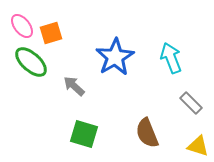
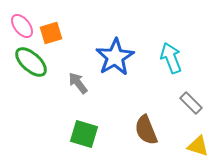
gray arrow: moved 4 px right, 3 px up; rotated 10 degrees clockwise
brown semicircle: moved 1 px left, 3 px up
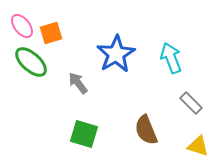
blue star: moved 1 px right, 3 px up
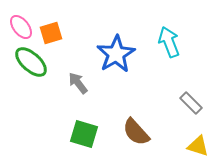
pink ellipse: moved 1 px left, 1 px down
cyan arrow: moved 2 px left, 16 px up
brown semicircle: moved 10 px left, 2 px down; rotated 20 degrees counterclockwise
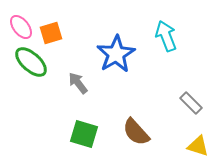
cyan arrow: moved 3 px left, 6 px up
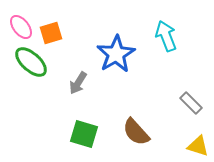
gray arrow: rotated 110 degrees counterclockwise
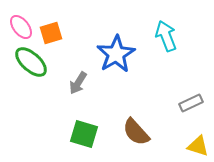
gray rectangle: rotated 70 degrees counterclockwise
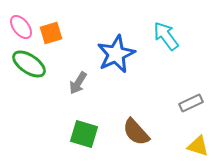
cyan arrow: rotated 16 degrees counterclockwise
blue star: rotated 6 degrees clockwise
green ellipse: moved 2 px left, 2 px down; rotated 8 degrees counterclockwise
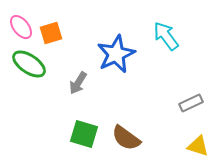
brown semicircle: moved 10 px left, 6 px down; rotated 12 degrees counterclockwise
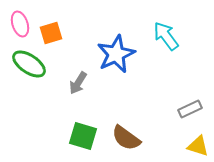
pink ellipse: moved 1 px left, 3 px up; rotated 20 degrees clockwise
gray rectangle: moved 1 px left, 6 px down
green square: moved 1 px left, 2 px down
